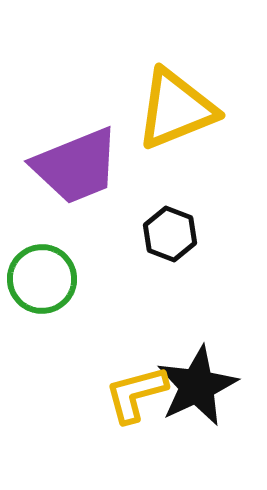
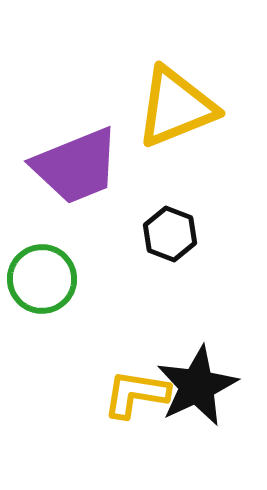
yellow triangle: moved 2 px up
yellow L-shape: rotated 24 degrees clockwise
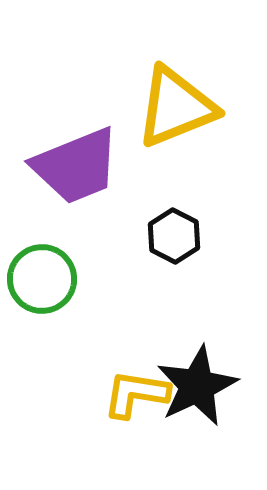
black hexagon: moved 4 px right, 2 px down; rotated 6 degrees clockwise
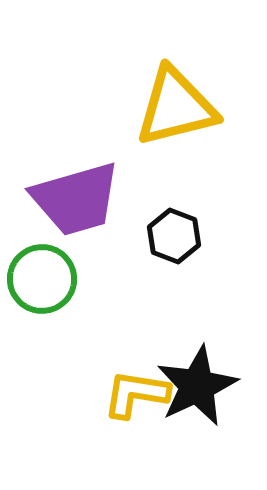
yellow triangle: rotated 8 degrees clockwise
purple trapezoid: moved 33 px down; rotated 6 degrees clockwise
black hexagon: rotated 6 degrees counterclockwise
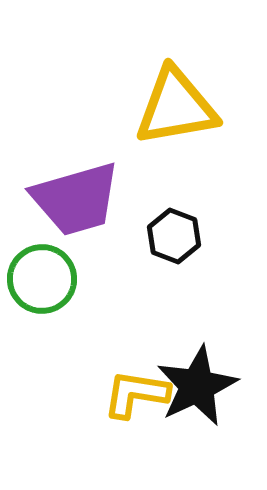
yellow triangle: rotated 4 degrees clockwise
